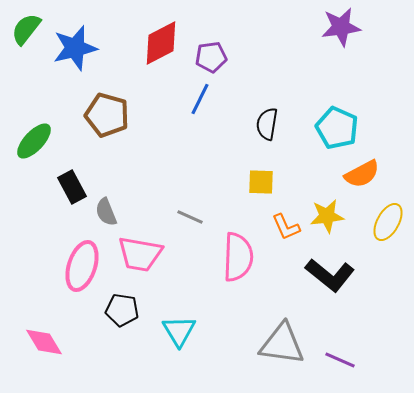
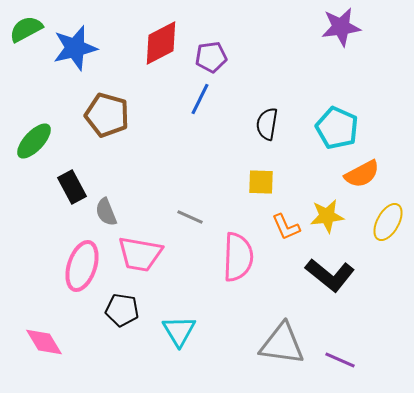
green semicircle: rotated 24 degrees clockwise
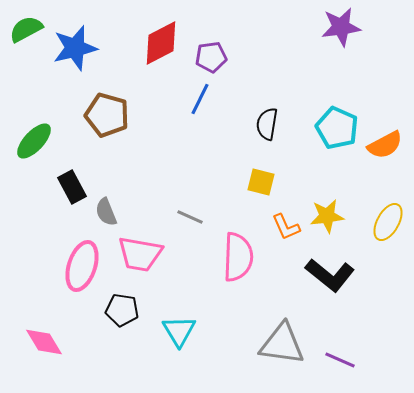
orange semicircle: moved 23 px right, 29 px up
yellow square: rotated 12 degrees clockwise
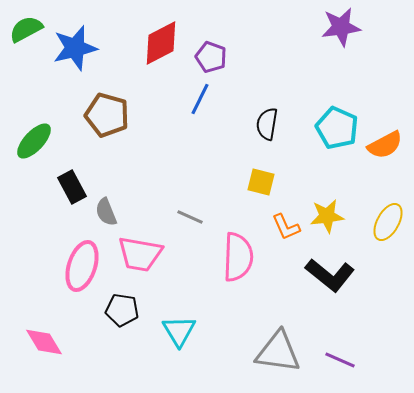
purple pentagon: rotated 28 degrees clockwise
gray triangle: moved 4 px left, 8 px down
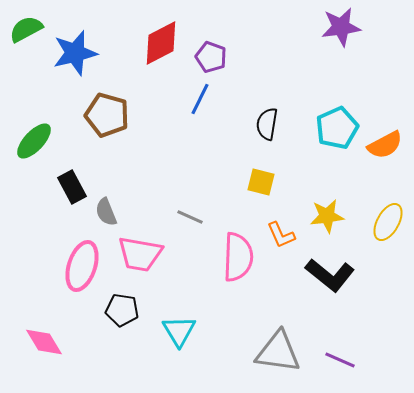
blue star: moved 5 px down
cyan pentagon: rotated 24 degrees clockwise
orange L-shape: moved 5 px left, 8 px down
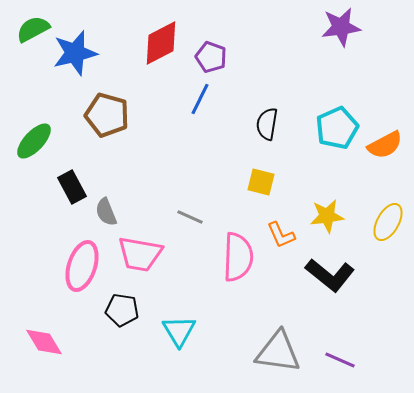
green semicircle: moved 7 px right
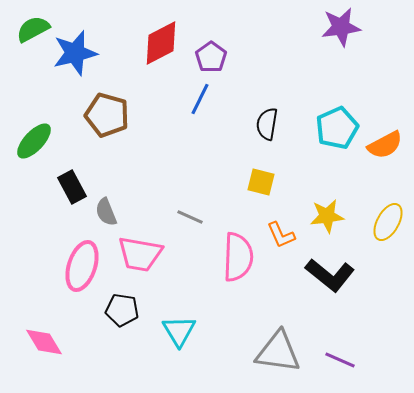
purple pentagon: rotated 16 degrees clockwise
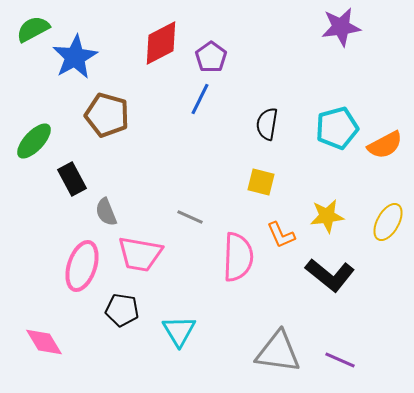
blue star: moved 4 px down; rotated 15 degrees counterclockwise
cyan pentagon: rotated 9 degrees clockwise
black rectangle: moved 8 px up
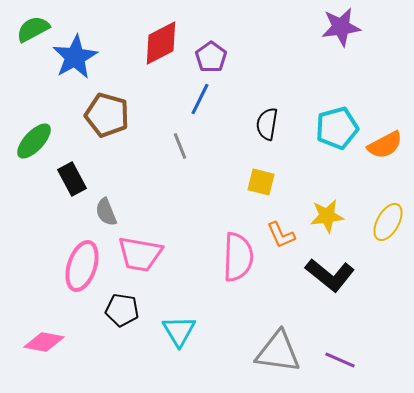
gray line: moved 10 px left, 71 px up; rotated 44 degrees clockwise
pink diamond: rotated 48 degrees counterclockwise
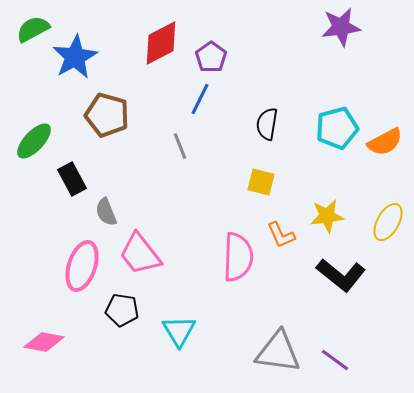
orange semicircle: moved 3 px up
pink trapezoid: rotated 42 degrees clockwise
black L-shape: moved 11 px right
purple line: moved 5 px left; rotated 12 degrees clockwise
